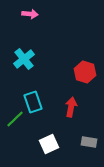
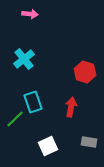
white square: moved 1 px left, 2 px down
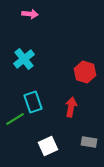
green line: rotated 12 degrees clockwise
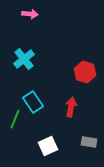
cyan rectangle: rotated 15 degrees counterclockwise
green line: rotated 36 degrees counterclockwise
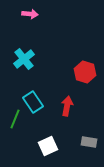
red arrow: moved 4 px left, 1 px up
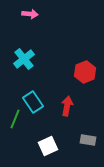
red hexagon: rotated 20 degrees clockwise
gray rectangle: moved 1 px left, 2 px up
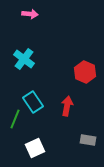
cyan cross: rotated 15 degrees counterclockwise
red hexagon: rotated 15 degrees counterclockwise
white square: moved 13 px left, 2 px down
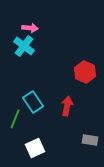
pink arrow: moved 14 px down
cyan cross: moved 13 px up
gray rectangle: moved 2 px right
